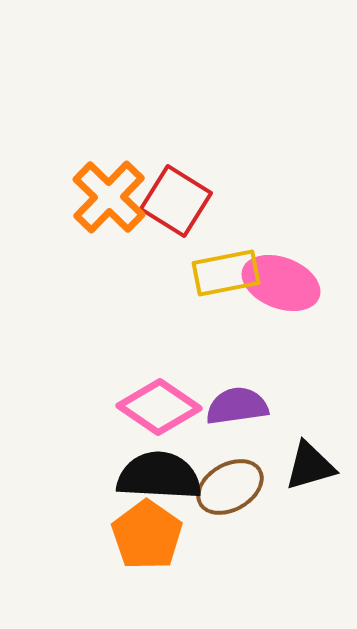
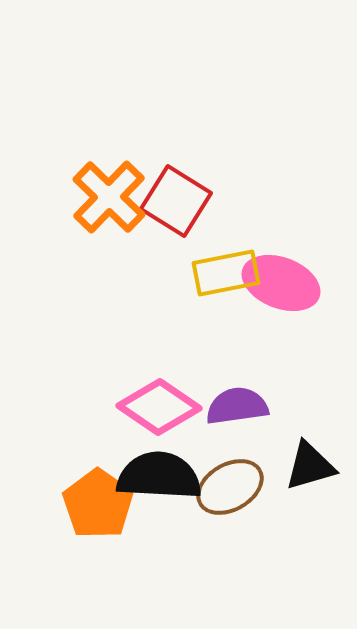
orange pentagon: moved 49 px left, 31 px up
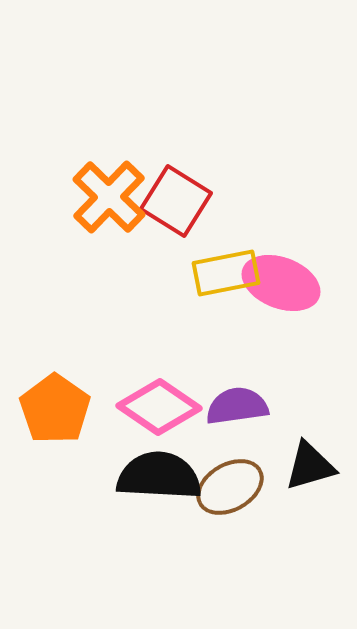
orange pentagon: moved 43 px left, 95 px up
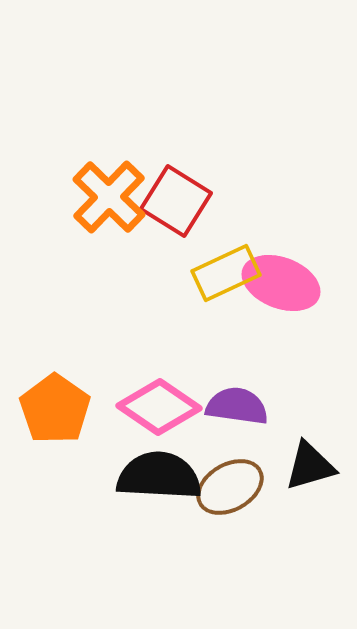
yellow rectangle: rotated 14 degrees counterclockwise
purple semicircle: rotated 16 degrees clockwise
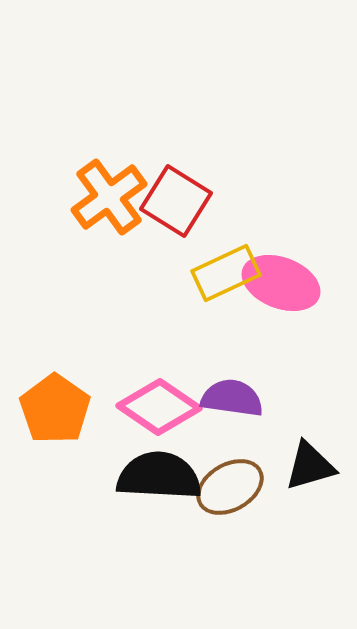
orange cross: rotated 10 degrees clockwise
purple semicircle: moved 5 px left, 8 px up
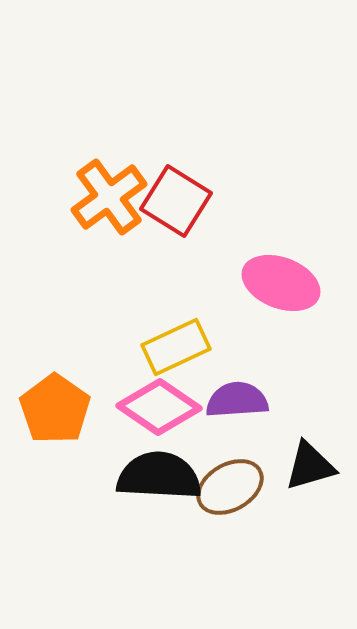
yellow rectangle: moved 50 px left, 74 px down
purple semicircle: moved 5 px right, 2 px down; rotated 12 degrees counterclockwise
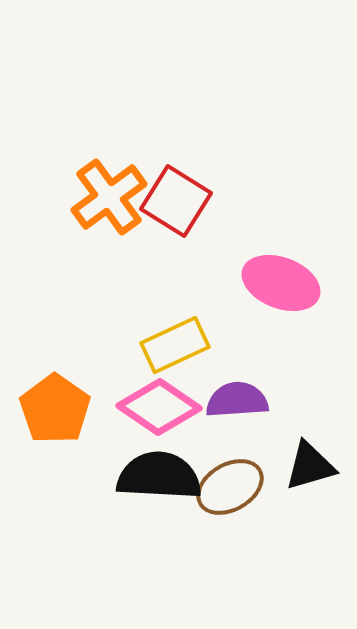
yellow rectangle: moved 1 px left, 2 px up
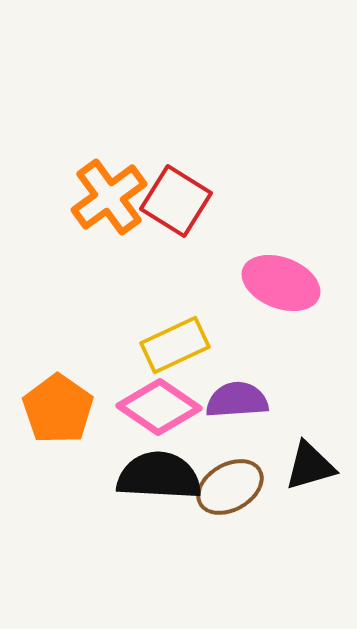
orange pentagon: moved 3 px right
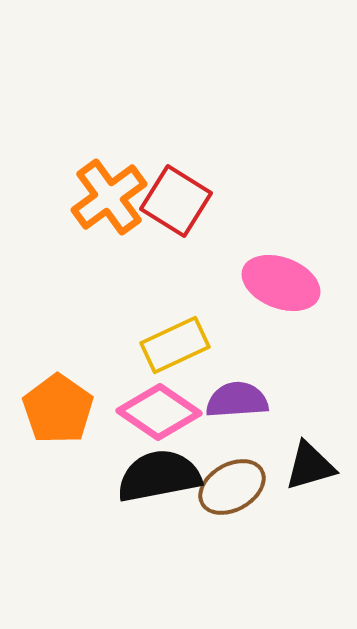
pink diamond: moved 5 px down
black semicircle: rotated 14 degrees counterclockwise
brown ellipse: moved 2 px right
